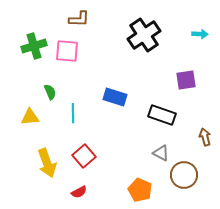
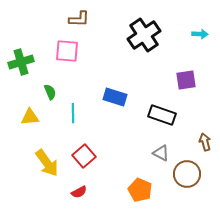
green cross: moved 13 px left, 16 px down
brown arrow: moved 5 px down
yellow arrow: rotated 16 degrees counterclockwise
brown circle: moved 3 px right, 1 px up
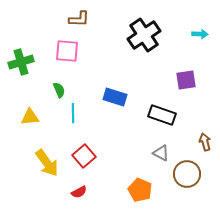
green semicircle: moved 9 px right, 2 px up
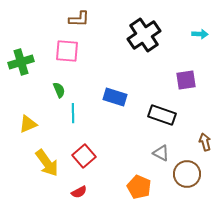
yellow triangle: moved 2 px left, 7 px down; rotated 18 degrees counterclockwise
orange pentagon: moved 1 px left, 3 px up
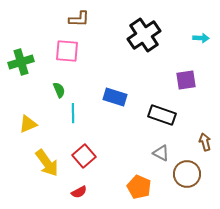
cyan arrow: moved 1 px right, 4 px down
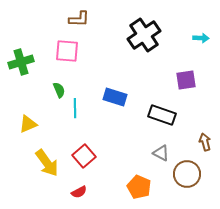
cyan line: moved 2 px right, 5 px up
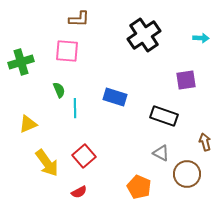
black rectangle: moved 2 px right, 1 px down
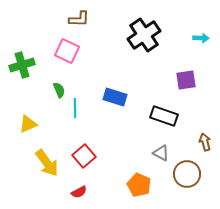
pink square: rotated 20 degrees clockwise
green cross: moved 1 px right, 3 px down
orange pentagon: moved 2 px up
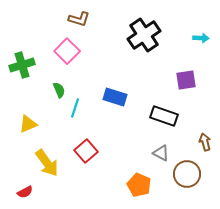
brown L-shape: rotated 15 degrees clockwise
pink square: rotated 20 degrees clockwise
cyan line: rotated 18 degrees clockwise
red square: moved 2 px right, 5 px up
red semicircle: moved 54 px left
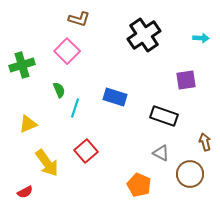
brown circle: moved 3 px right
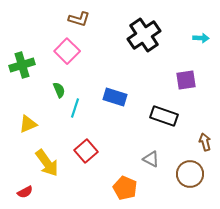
gray triangle: moved 10 px left, 6 px down
orange pentagon: moved 14 px left, 3 px down
